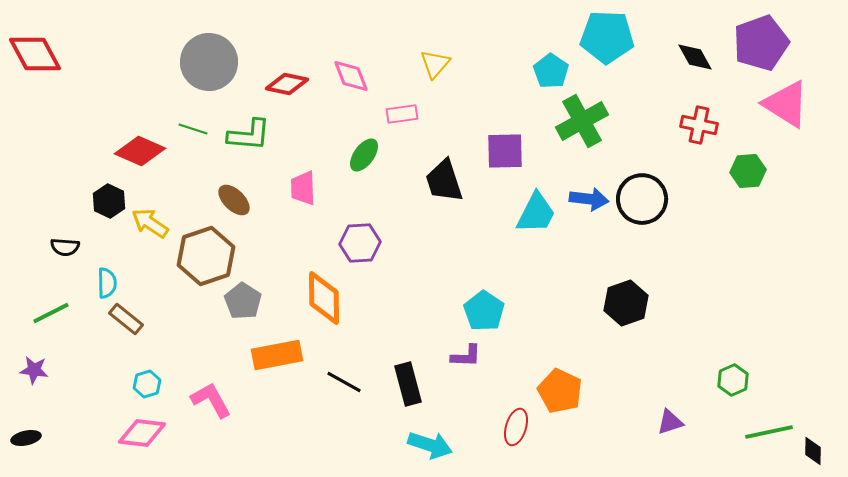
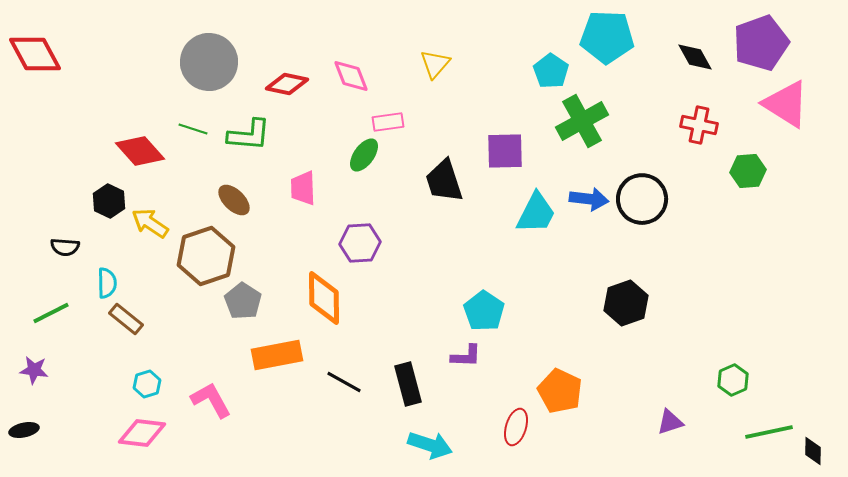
pink rectangle at (402, 114): moved 14 px left, 8 px down
red diamond at (140, 151): rotated 24 degrees clockwise
black ellipse at (26, 438): moved 2 px left, 8 px up
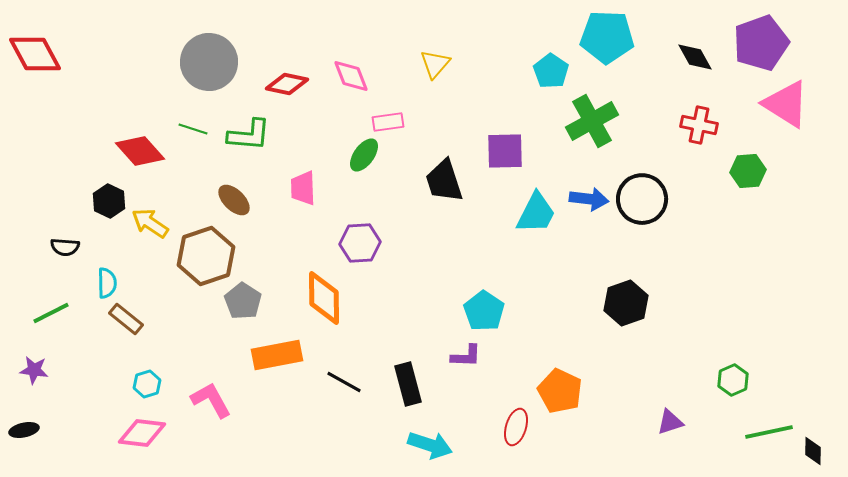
green cross at (582, 121): moved 10 px right
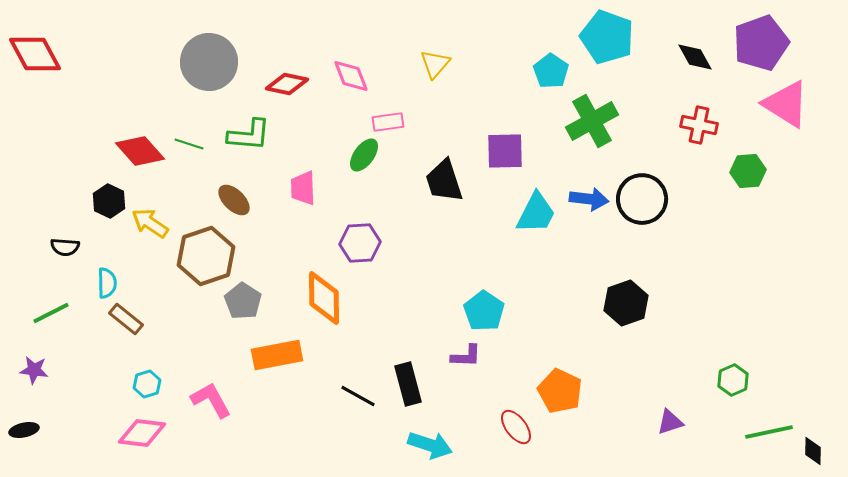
cyan pentagon at (607, 37): rotated 18 degrees clockwise
green line at (193, 129): moved 4 px left, 15 px down
black line at (344, 382): moved 14 px right, 14 px down
red ellipse at (516, 427): rotated 54 degrees counterclockwise
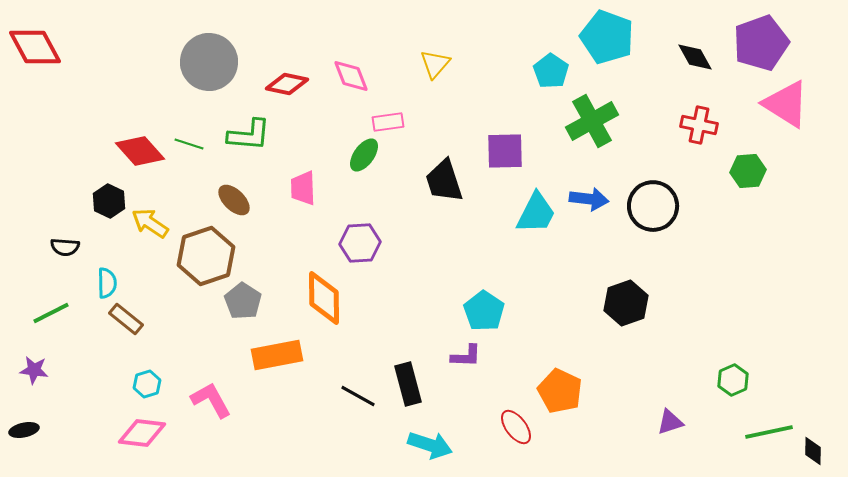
red diamond at (35, 54): moved 7 px up
black circle at (642, 199): moved 11 px right, 7 px down
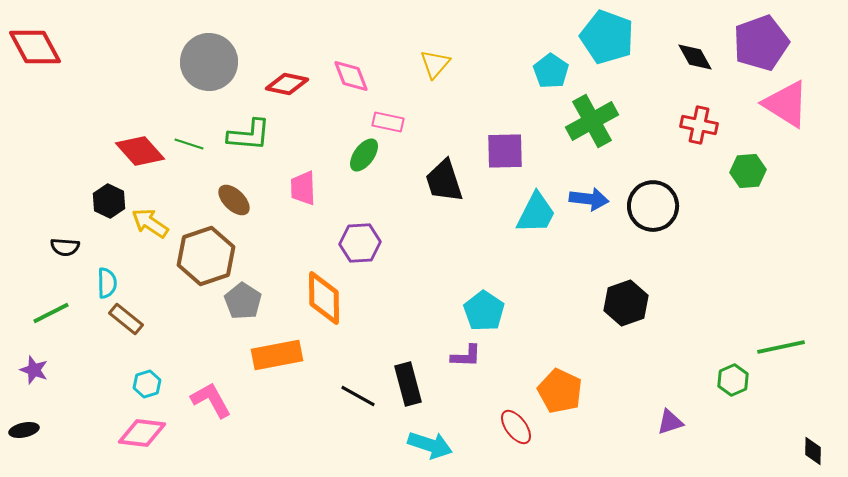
pink rectangle at (388, 122): rotated 20 degrees clockwise
purple star at (34, 370): rotated 12 degrees clockwise
green line at (769, 432): moved 12 px right, 85 px up
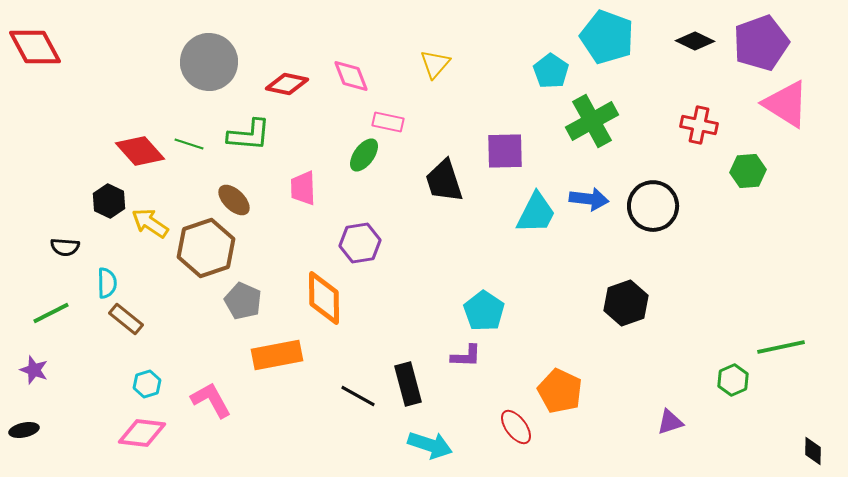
black diamond at (695, 57): moved 16 px up; rotated 36 degrees counterclockwise
purple hexagon at (360, 243): rotated 6 degrees counterclockwise
brown hexagon at (206, 256): moved 8 px up
gray pentagon at (243, 301): rotated 9 degrees counterclockwise
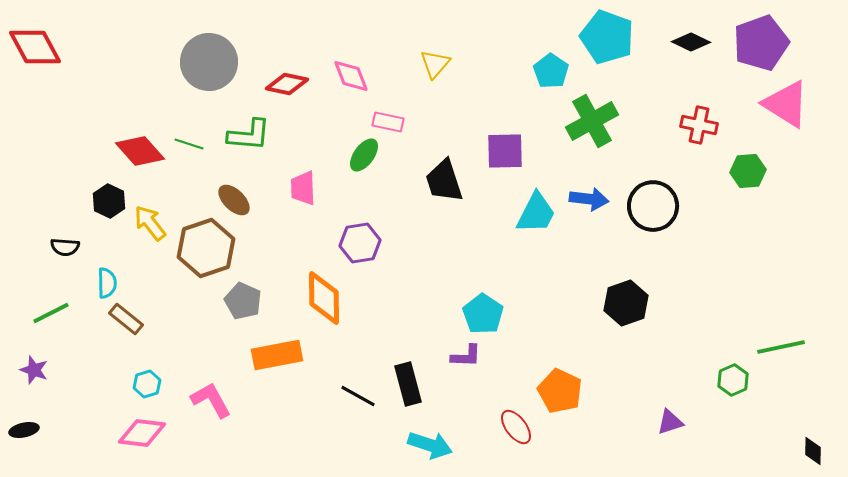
black diamond at (695, 41): moved 4 px left, 1 px down
yellow arrow at (150, 223): rotated 18 degrees clockwise
cyan pentagon at (484, 311): moved 1 px left, 3 px down
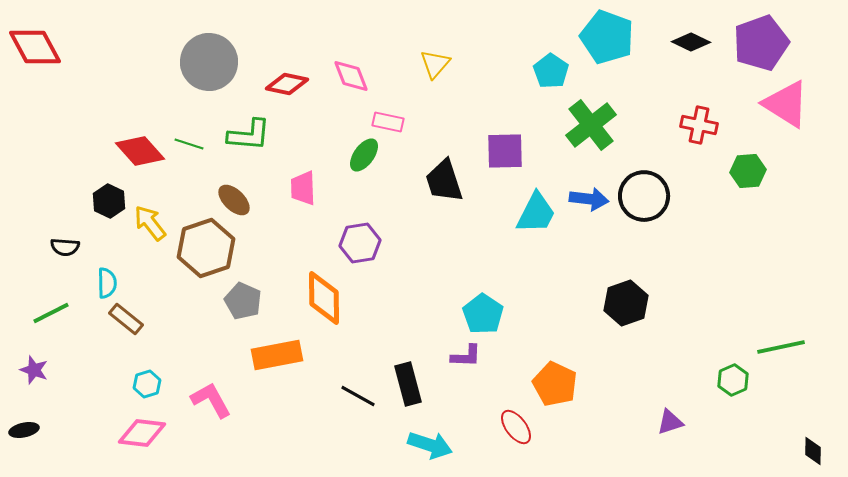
green cross at (592, 121): moved 1 px left, 4 px down; rotated 9 degrees counterclockwise
black circle at (653, 206): moved 9 px left, 10 px up
orange pentagon at (560, 391): moved 5 px left, 7 px up
